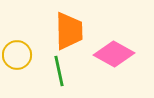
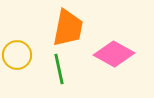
orange trapezoid: moved 1 px left, 3 px up; rotated 12 degrees clockwise
green line: moved 2 px up
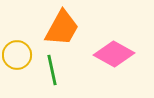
orange trapezoid: moved 6 px left; rotated 18 degrees clockwise
green line: moved 7 px left, 1 px down
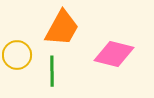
pink diamond: rotated 15 degrees counterclockwise
green line: moved 1 px down; rotated 12 degrees clockwise
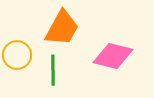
pink diamond: moved 1 px left, 2 px down
green line: moved 1 px right, 1 px up
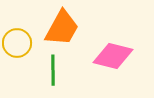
yellow circle: moved 12 px up
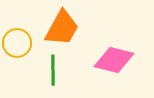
pink diamond: moved 1 px right, 4 px down
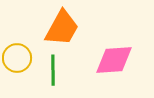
yellow circle: moved 15 px down
pink diamond: rotated 18 degrees counterclockwise
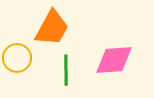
orange trapezoid: moved 10 px left
green line: moved 13 px right
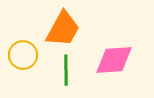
orange trapezoid: moved 11 px right, 1 px down
yellow circle: moved 6 px right, 3 px up
